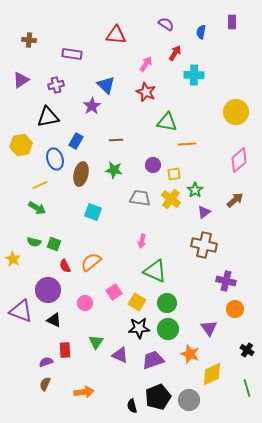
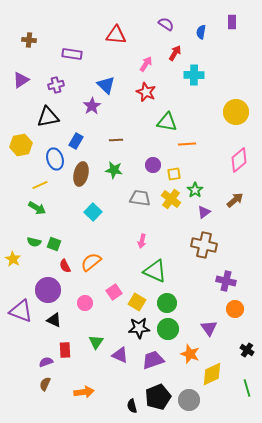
cyan square at (93, 212): rotated 24 degrees clockwise
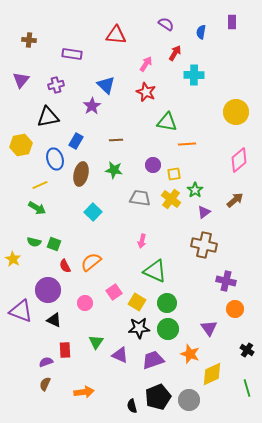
purple triangle at (21, 80): rotated 18 degrees counterclockwise
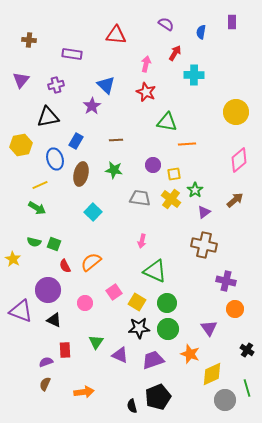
pink arrow at (146, 64): rotated 21 degrees counterclockwise
gray circle at (189, 400): moved 36 px right
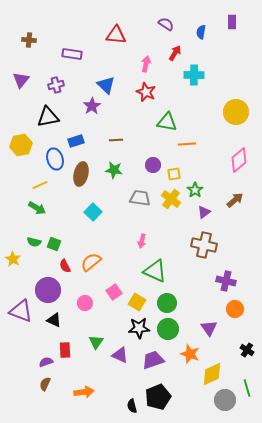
blue rectangle at (76, 141): rotated 42 degrees clockwise
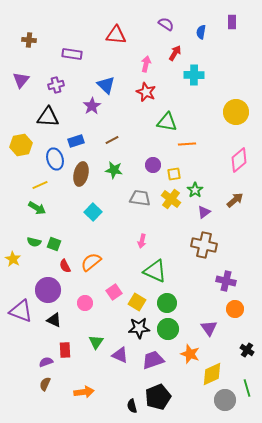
black triangle at (48, 117): rotated 15 degrees clockwise
brown line at (116, 140): moved 4 px left; rotated 24 degrees counterclockwise
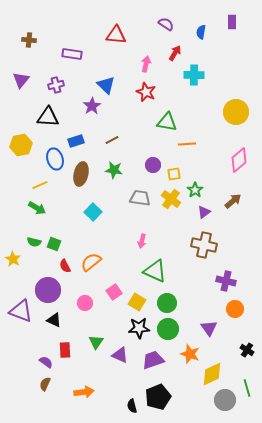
brown arrow at (235, 200): moved 2 px left, 1 px down
purple semicircle at (46, 362): rotated 56 degrees clockwise
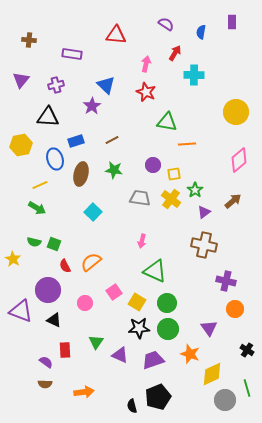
brown semicircle at (45, 384): rotated 112 degrees counterclockwise
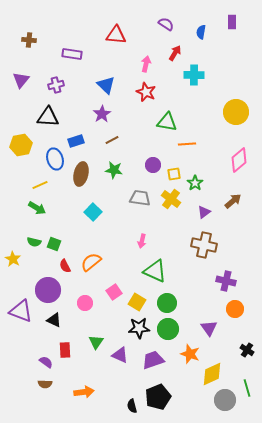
purple star at (92, 106): moved 10 px right, 8 px down
green star at (195, 190): moved 7 px up
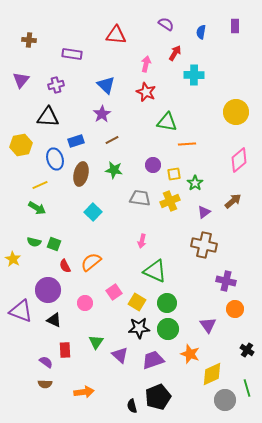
purple rectangle at (232, 22): moved 3 px right, 4 px down
yellow cross at (171, 199): moved 1 px left, 2 px down; rotated 30 degrees clockwise
purple triangle at (209, 328): moved 1 px left, 3 px up
purple triangle at (120, 355): rotated 18 degrees clockwise
